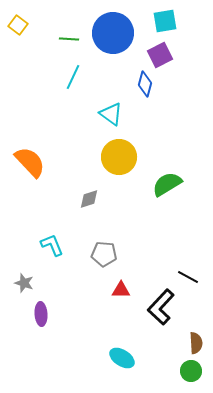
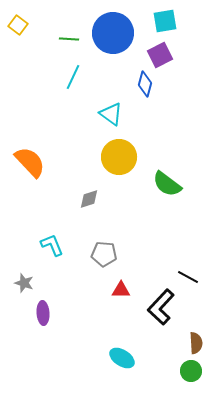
green semicircle: rotated 112 degrees counterclockwise
purple ellipse: moved 2 px right, 1 px up
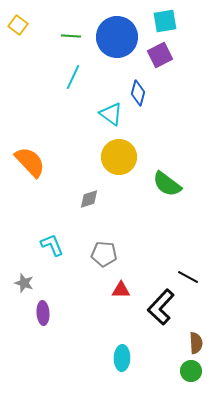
blue circle: moved 4 px right, 4 px down
green line: moved 2 px right, 3 px up
blue diamond: moved 7 px left, 9 px down
cyan ellipse: rotated 60 degrees clockwise
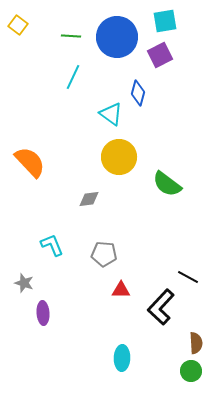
gray diamond: rotated 10 degrees clockwise
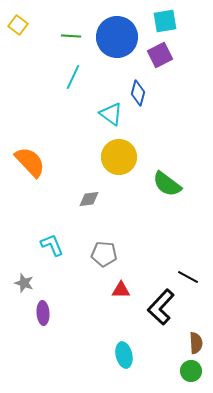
cyan ellipse: moved 2 px right, 3 px up; rotated 15 degrees counterclockwise
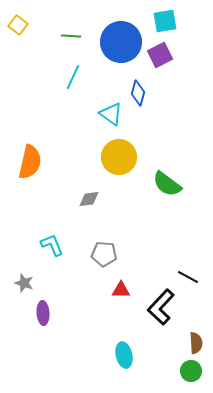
blue circle: moved 4 px right, 5 px down
orange semicircle: rotated 56 degrees clockwise
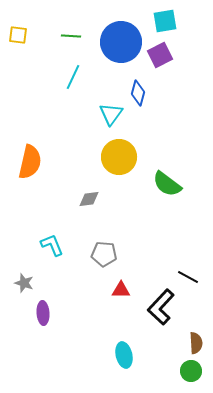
yellow square: moved 10 px down; rotated 30 degrees counterclockwise
cyan triangle: rotated 30 degrees clockwise
